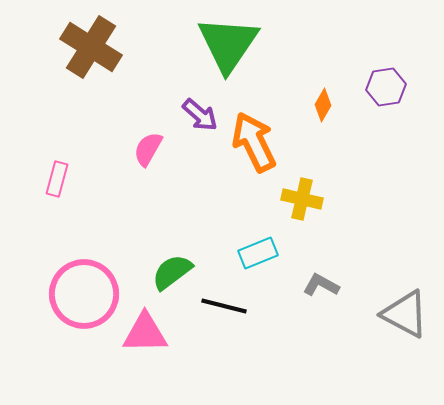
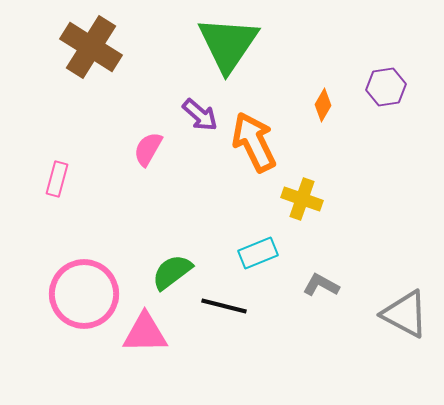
yellow cross: rotated 6 degrees clockwise
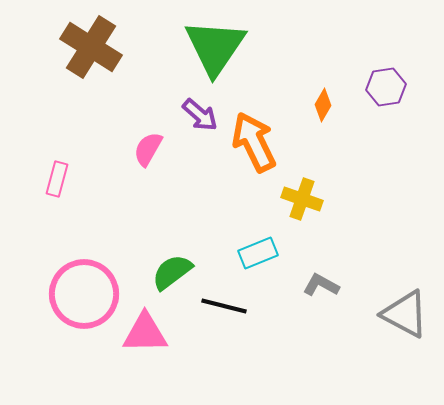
green triangle: moved 13 px left, 3 px down
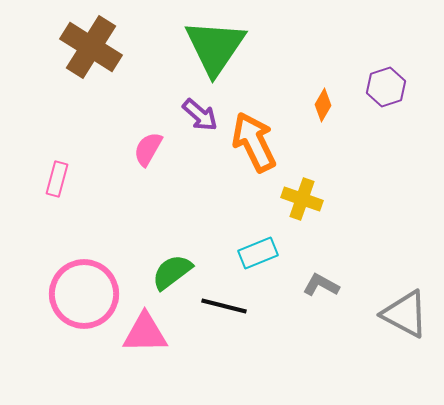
purple hexagon: rotated 9 degrees counterclockwise
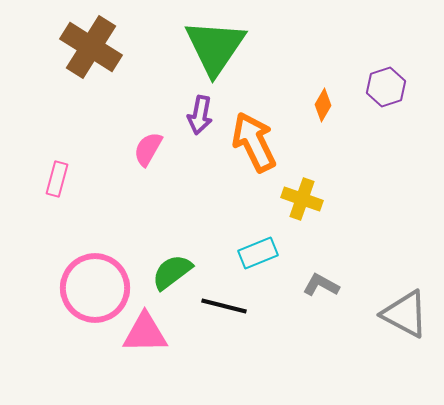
purple arrow: rotated 60 degrees clockwise
pink circle: moved 11 px right, 6 px up
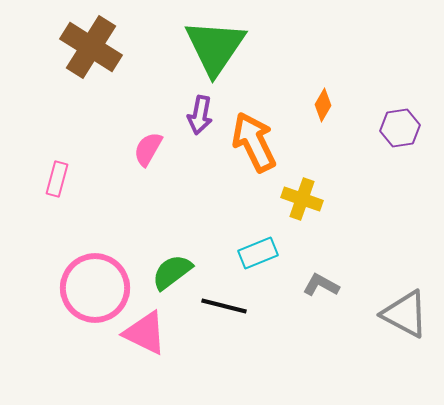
purple hexagon: moved 14 px right, 41 px down; rotated 9 degrees clockwise
pink triangle: rotated 27 degrees clockwise
